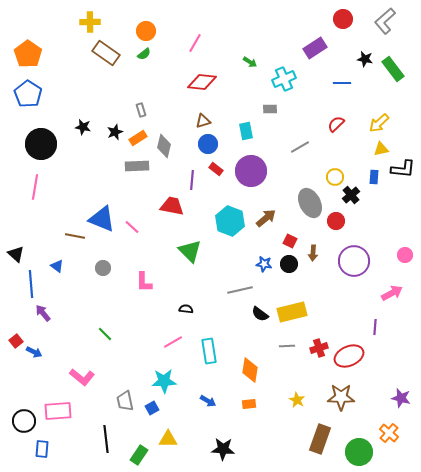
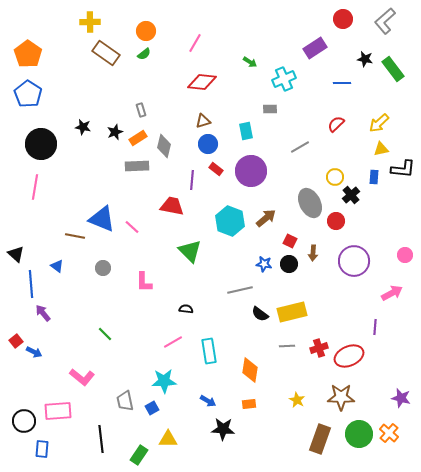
black line at (106, 439): moved 5 px left
black star at (223, 449): moved 20 px up
green circle at (359, 452): moved 18 px up
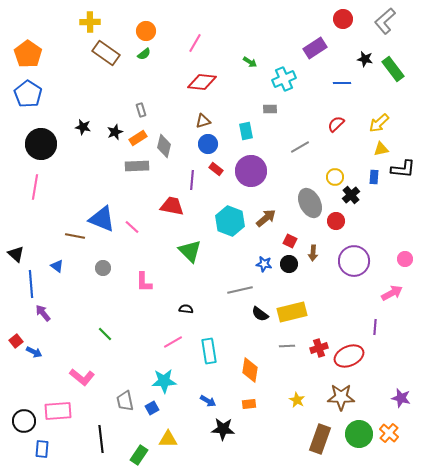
pink circle at (405, 255): moved 4 px down
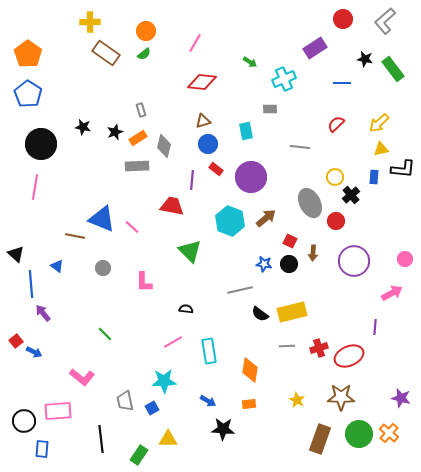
gray line at (300, 147): rotated 36 degrees clockwise
purple circle at (251, 171): moved 6 px down
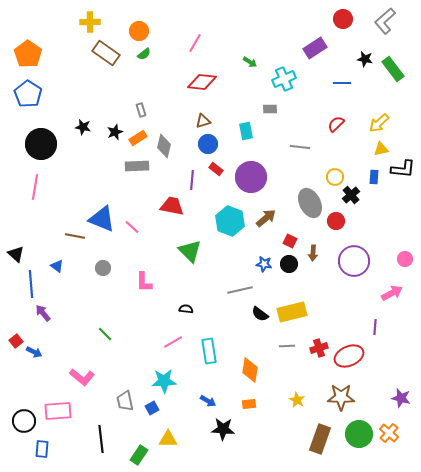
orange circle at (146, 31): moved 7 px left
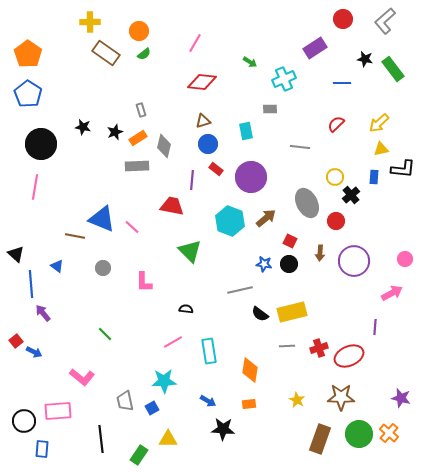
gray ellipse at (310, 203): moved 3 px left
brown arrow at (313, 253): moved 7 px right
